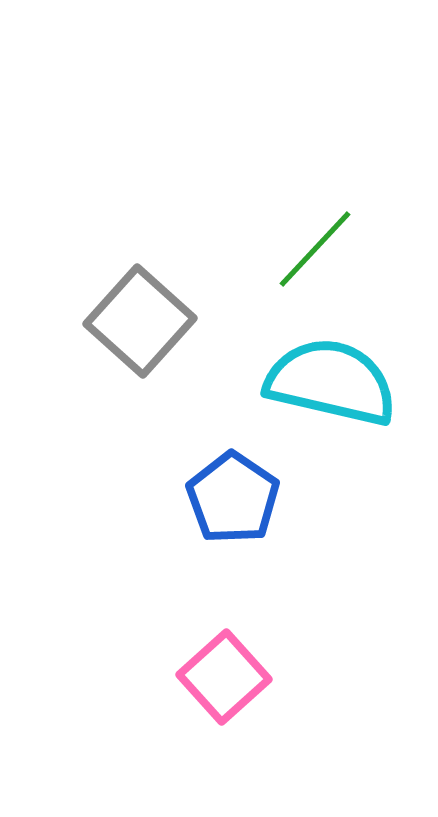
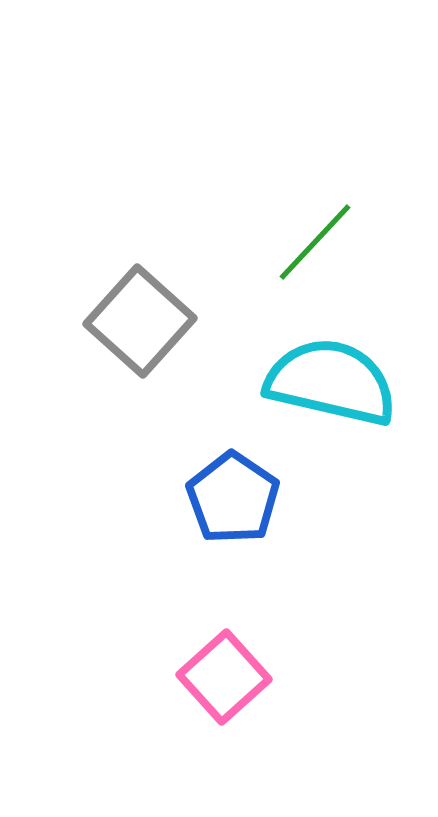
green line: moved 7 px up
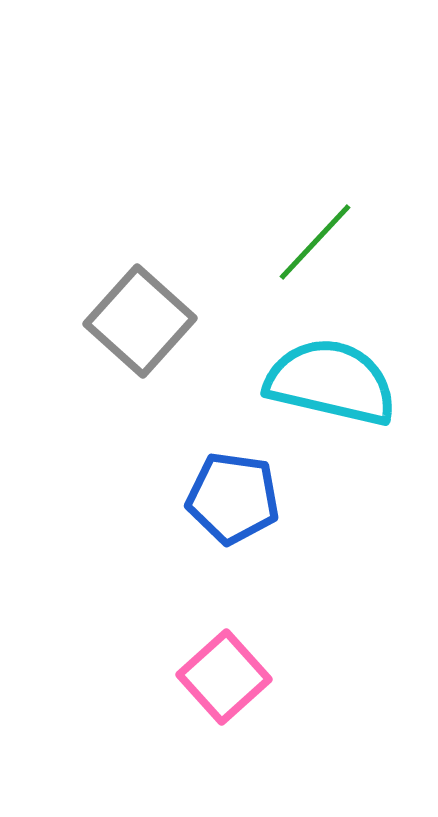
blue pentagon: rotated 26 degrees counterclockwise
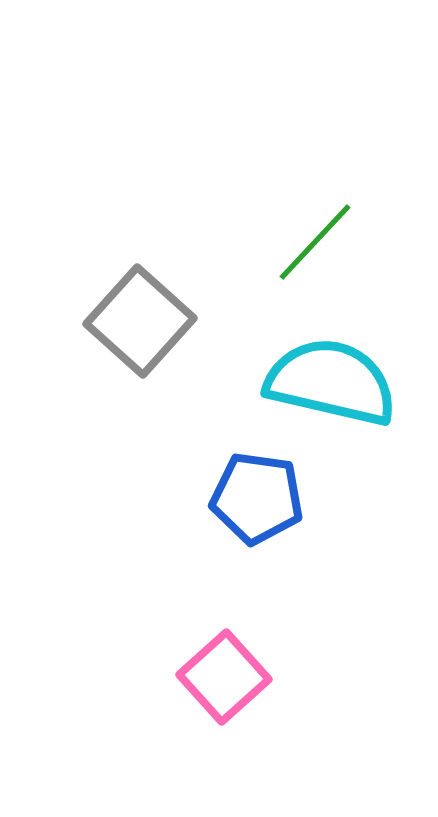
blue pentagon: moved 24 px right
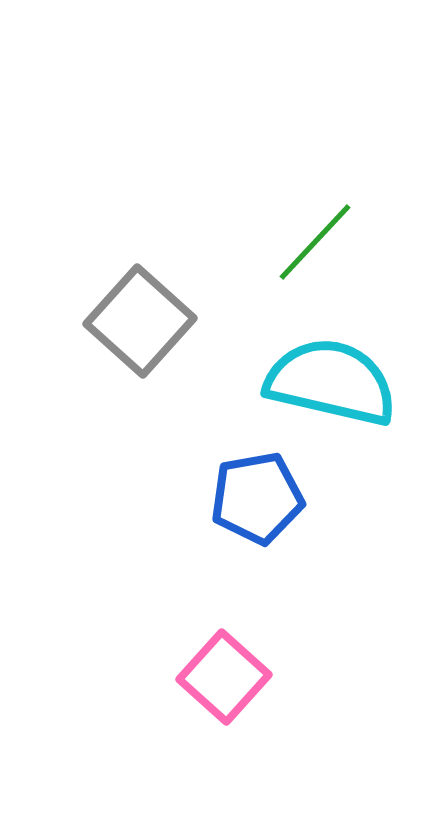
blue pentagon: rotated 18 degrees counterclockwise
pink square: rotated 6 degrees counterclockwise
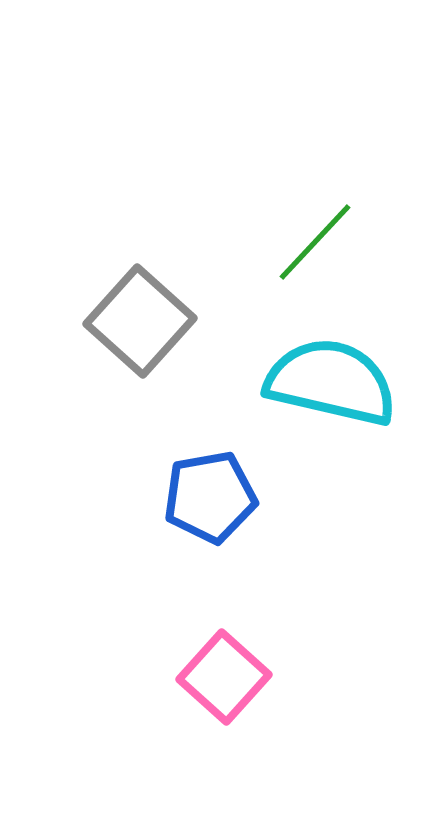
blue pentagon: moved 47 px left, 1 px up
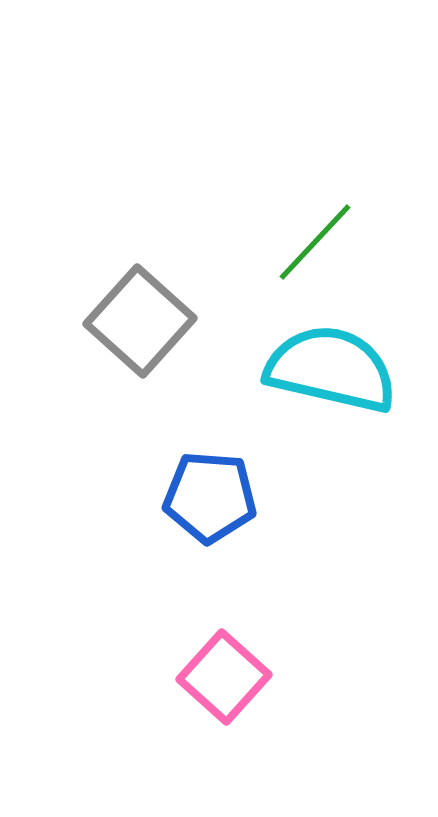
cyan semicircle: moved 13 px up
blue pentagon: rotated 14 degrees clockwise
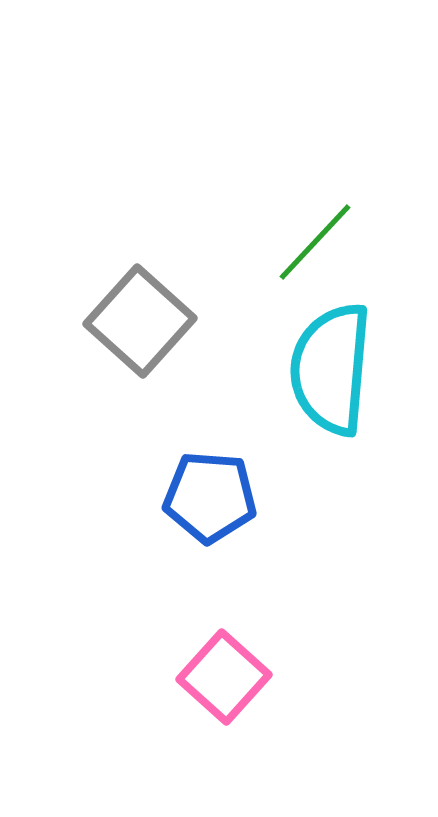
cyan semicircle: rotated 98 degrees counterclockwise
